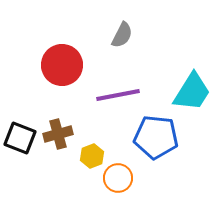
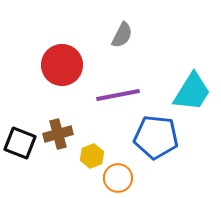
black square: moved 5 px down
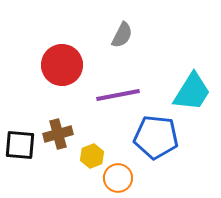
black square: moved 2 px down; rotated 16 degrees counterclockwise
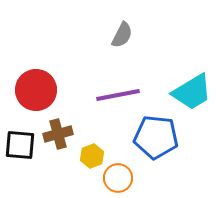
red circle: moved 26 px left, 25 px down
cyan trapezoid: rotated 27 degrees clockwise
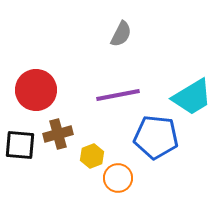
gray semicircle: moved 1 px left, 1 px up
cyan trapezoid: moved 5 px down
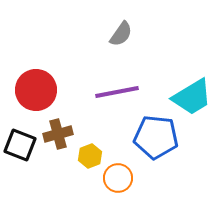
gray semicircle: rotated 8 degrees clockwise
purple line: moved 1 px left, 3 px up
black square: rotated 16 degrees clockwise
yellow hexagon: moved 2 px left
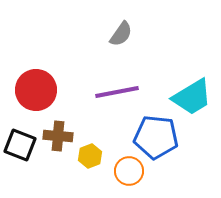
brown cross: moved 2 px down; rotated 20 degrees clockwise
orange circle: moved 11 px right, 7 px up
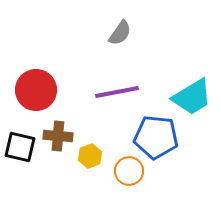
gray semicircle: moved 1 px left, 1 px up
black square: moved 2 px down; rotated 8 degrees counterclockwise
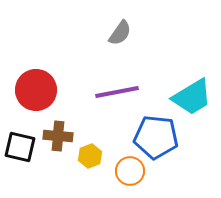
orange circle: moved 1 px right
